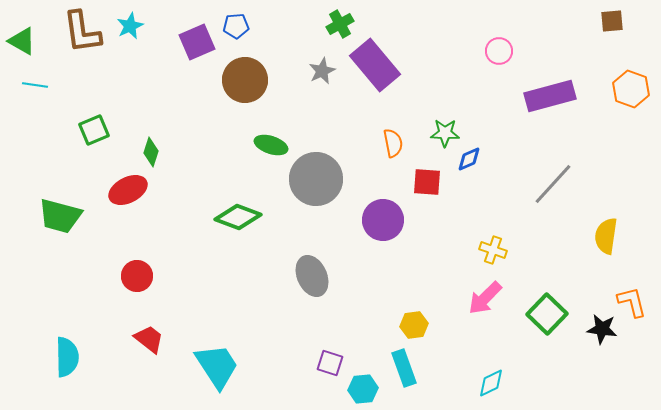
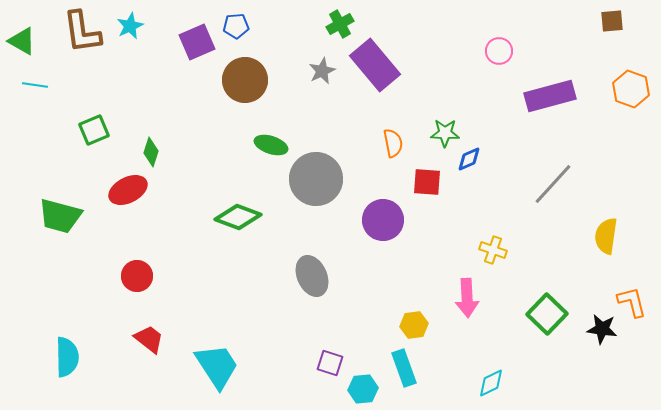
pink arrow at (485, 298): moved 18 px left; rotated 48 degrees counterclockwise
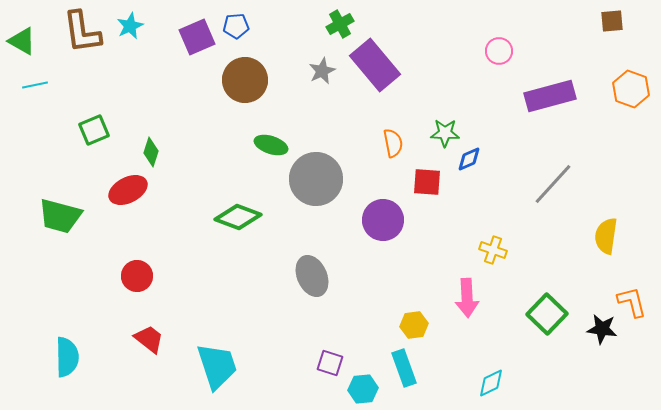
purple square at (197, 42): moved 5 px up
cyan line at (35, 85): rotated 20 degrees counterclockwise
cyan trapezoid at (217, 366): rotated 15 degrees clockwise
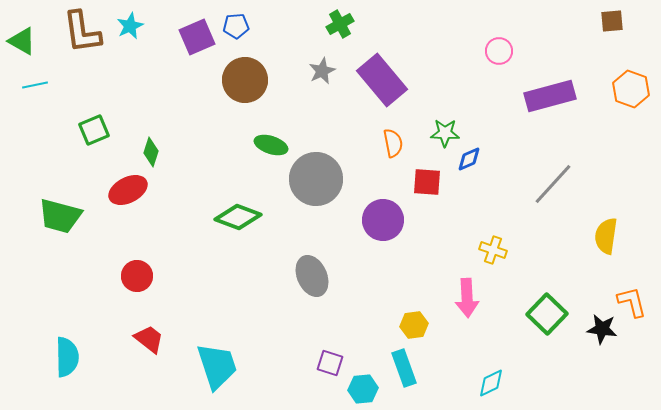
purple rectangle at (375, 65): moved 7 px right, 15 px down
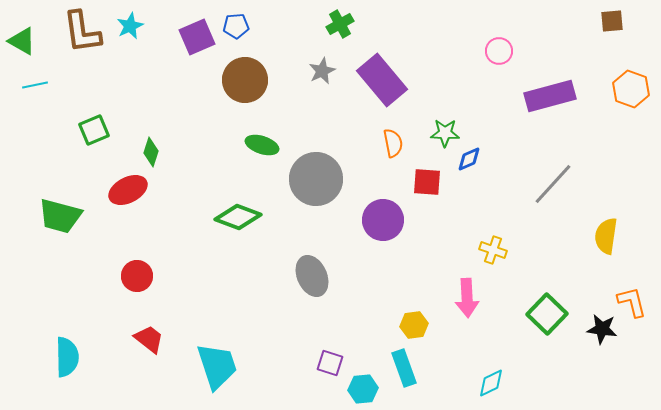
green ellipse at (271, 145): moved 9 px left
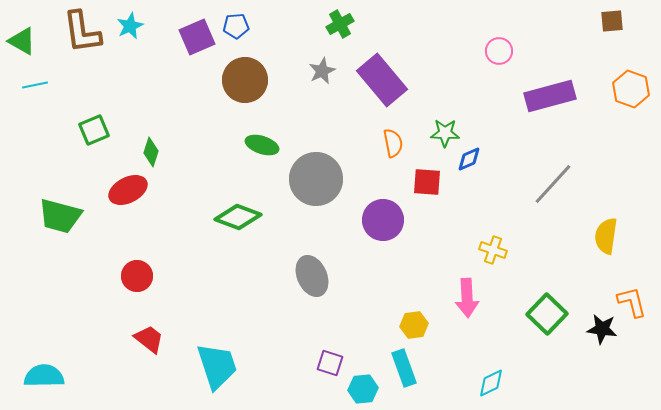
cyan semicircle at (67, 357): moved 23 px left, 19 px down; rotated 90 degrees counterclockwise
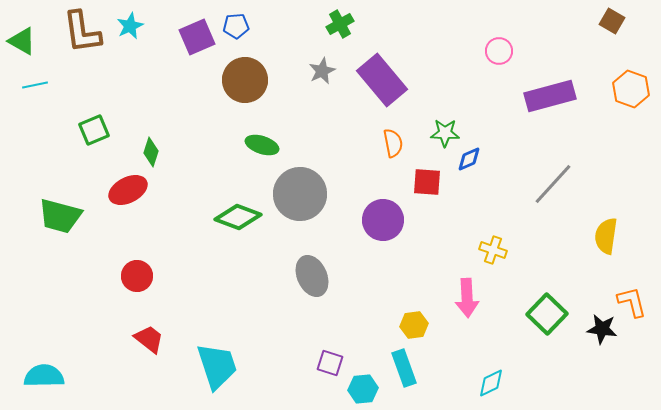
brown square at (612, 21): rotated 35 degrees clockwise
gray circle at (316, 179): moved 16 px left, 15 px down
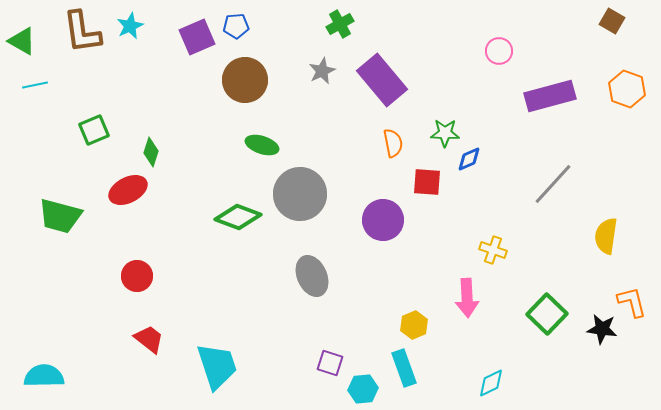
orange hexagon at (631, 89): moved 4 px left
yellow hexagon at (414, 325): rotated 16 degrees counterclockwise
